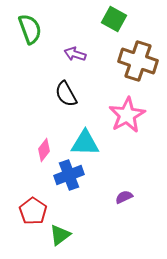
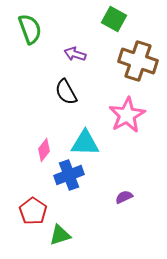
black semicircle: moved 2 px up
green triangle: rotated 20 degrees clockwise
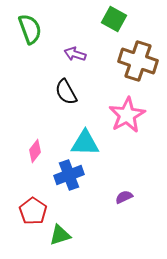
pink diamond: moved 9 px left, 1 px down
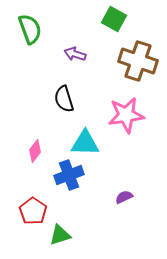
black semicircle: moved 2 px left, 7 px down; rotated 12 degrees clockwise
pink star: moved 1 px left; rotated 21 degrees clockwise
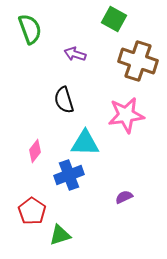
black semicircle: moved 1 px down
red pentagon: moved 1 px left
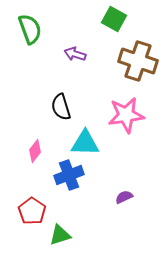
black semicircle: moved 3 px left, 7 px down
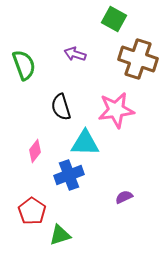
green semicircle: moved 6 px left, 36 px down
brown cross: moved 2 px up
pink star: moved 10 px left, 5 px up
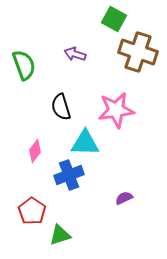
brown cross: moved 7 px up
purple semicircle: moved 1 px down
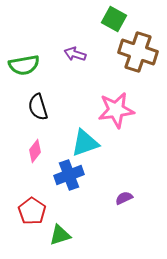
green semicircle: rotated 100 degrees clockwise
black semicircle: moved 23 px left
cyan triangle: rotated 20 degrees counterclockwise
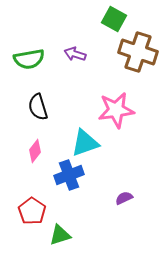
green semicircle: moved 5 px right, 6 px up
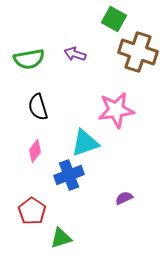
green triangle: moved 1 px right, 3 px down
